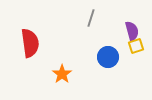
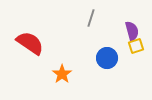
red semicircle: rotated 48 degrees counterclockwise
blue circle: moved 1 px left, 1 px down
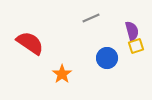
gray line: rotated 48 degrees clockwise
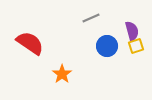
blue circle: moved 12 px up
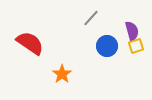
gray line: rotated 24 degrees counterclockwise
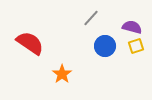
purple semicircle: moved 4 px up; rotated 60 degrees counterclockwise
blue circle: moved 2 px left
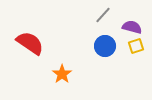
gray line: moved 12 px right, 3 px up
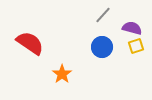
purple semicircle: moved 1 px down
blue circle: moved 3 px left, 1 px down
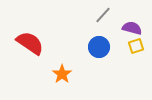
blue circle: moved 3 px left
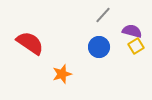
purple semicircle: moved 3 px down
yellow square: rotated 14 degrees counterclockwise
orange star: rotated 18 degrees clockwise
